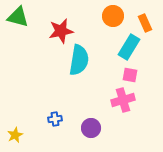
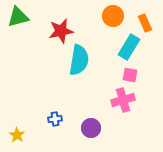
green triangle: rotated 30 degrees counterclockwise
yellow star: moved 2 px right; rotated 14 degrees counterclockwise
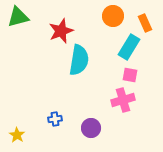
red star: rotated 10 degrees counterclockwise
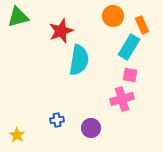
orange rectangle: moved 3 px left, 2 px down
pink cross: moved 1 px left, 1 px up
blue cross: moved 2 px right, 1 px down
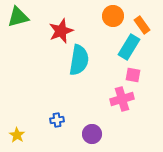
orange rectangle: rotated 12 degrees counterclockwise
pink square: moved 3 px right
purple circle: moved 1 px right, 6 px down
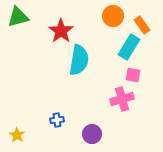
red star: rotated 15 degrees counterclockwise
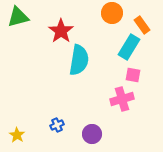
orange circle: moved 1 px left, 3 px up
blue cross: moved 5 px down; rotated 16 degrees counterclockwise
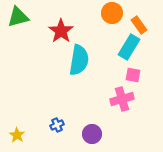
orange rectangle: moved 3 px left
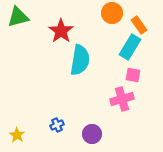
cyan rectangle: moved 1 px right
cyan semicircle: moved 1 px right
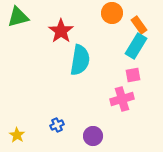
cyan rectangle: moved 6 px right, 1 px up
pink square: rotated 21 degrees counterclockwise
purple circle: moved 1 px right, 2 px down
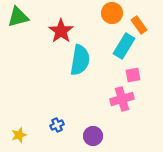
cyan rectangle: moved 12 px left
yellow star: moved 2 px right; rotated 21 degrees clockwise
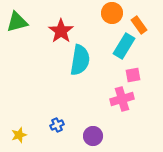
green triangle: moved 1 px left, 5 px down
